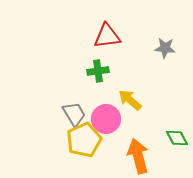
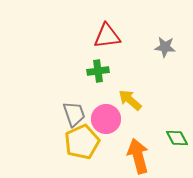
gray star: moved 1 px up
gray trapezoid: rotated 12 degrees clockwise
yellow pentagon: moved 2 px left, 2 px down
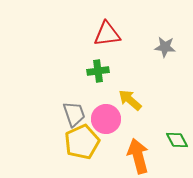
red triangle: moved 2 px up
green diamond: moved 2 px down
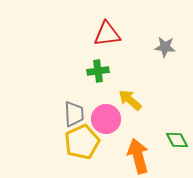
gray trapezoid: rotated 16 degrees clockwise
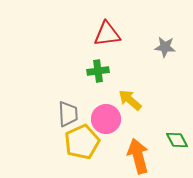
gray trapezoid: moved 6 px left
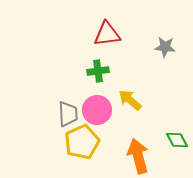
pink circle: moved 9 px left, 9 px up
